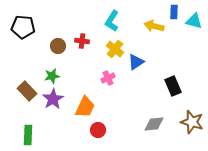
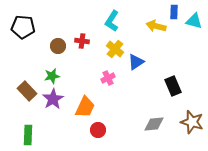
yellow arrow: moved 2 px right
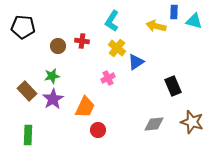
yellow cross: moved 2 px right, 1 px up
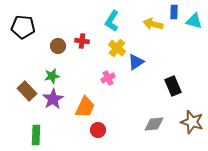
yellow arrow: moved 3 px left, 2 px up
green rectangle: moved 8 px right
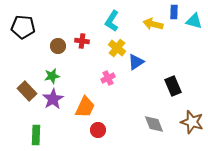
gray diamond: rotated 75 degrees clockwise
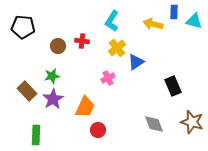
yellow cross: rotated 12 degrees clockwise
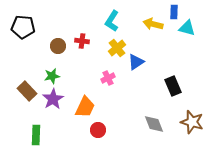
cyan triangle: moved 7 px left, 7 px down
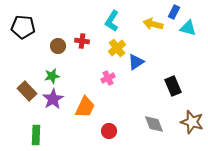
blue rectangle: rotated 24 degrees clockwise
cyan triangle: moved 1 px right
red circle: moved 11 px right, 1 px down
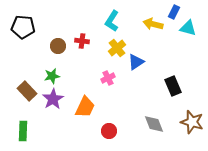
green rectangle: moved 13 px left, 4 px up
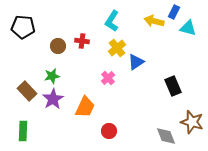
yellow arrow: moved 1 px right, 3 px up
pink cross: rotated 16 degrees counterclockwise
gray diamond: moved 12 px right, 12 px down
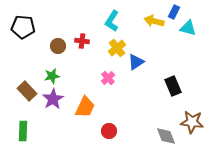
brown star: rotated 10 degrees counterclockwise
